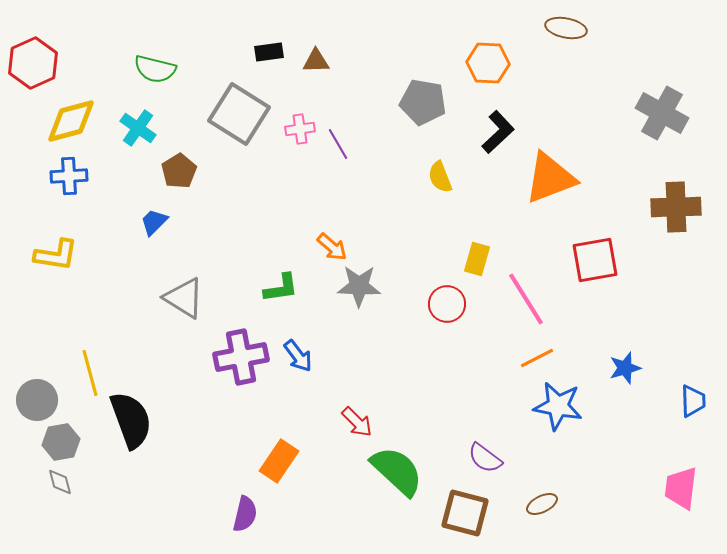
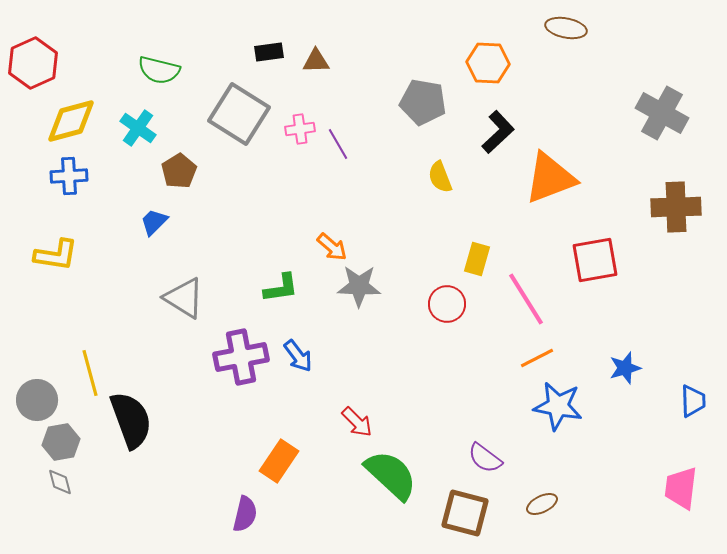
green semicircle at (155, 69): moved 4 px right, 1 px down
green semicircle at (397, 471): moved 6 px left, 4 px down
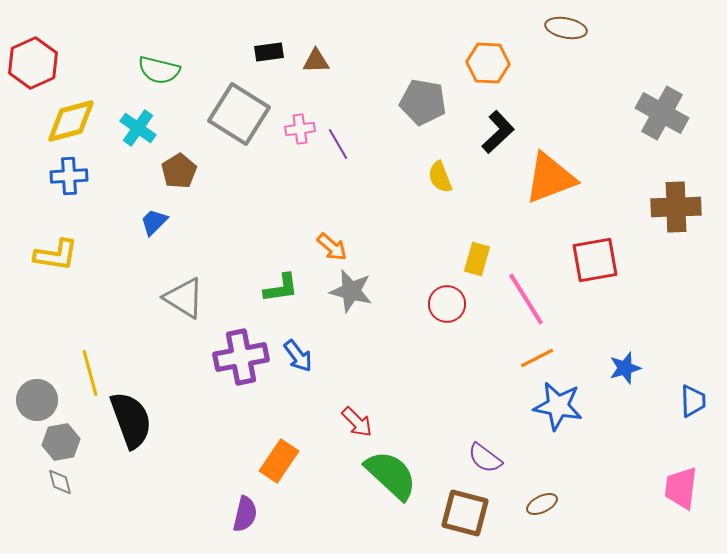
gray star at (359, 286): moved 8 px left, 5 px down; rotated 12 degrees clockwise
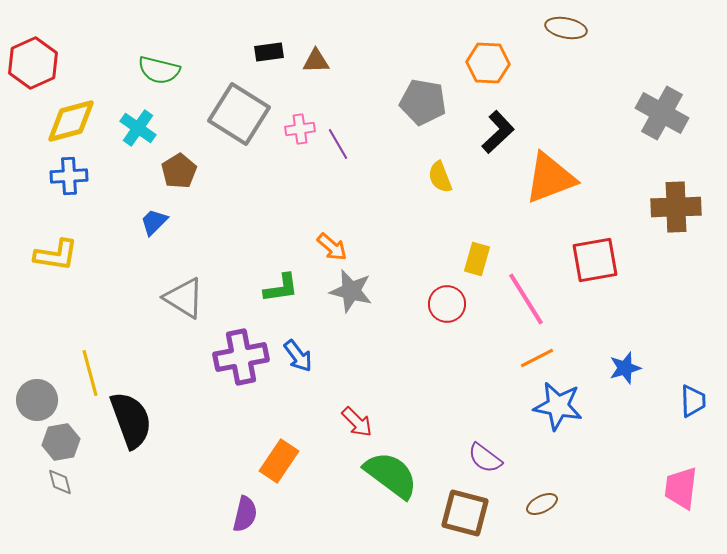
green semicircle at (391, 475): rotated 6 degrees counterclockwise
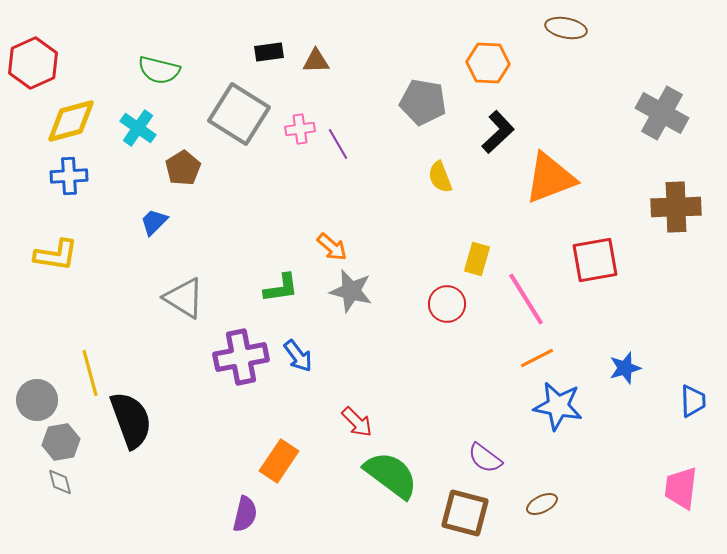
brown pentagon at (179, 171): moved 4 px right, 3 px up
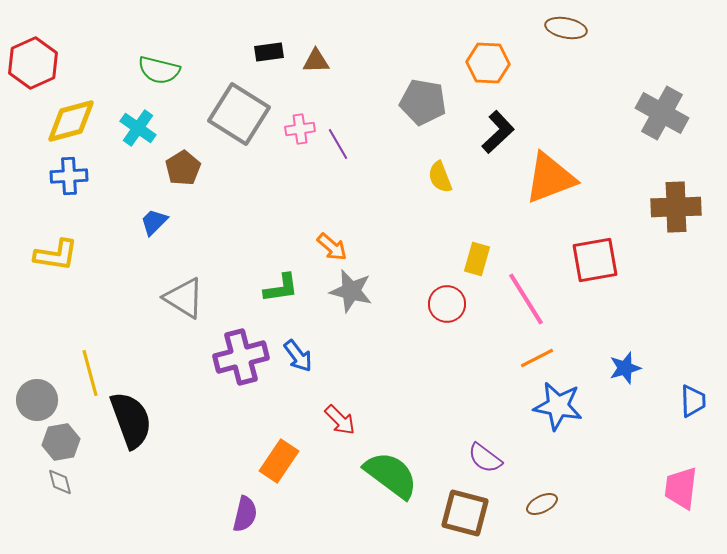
purple cross at (241, 357): rotated 4 degrees counterclockwise
red arrow at (357, 422): moved 17 px left, 2 px up
